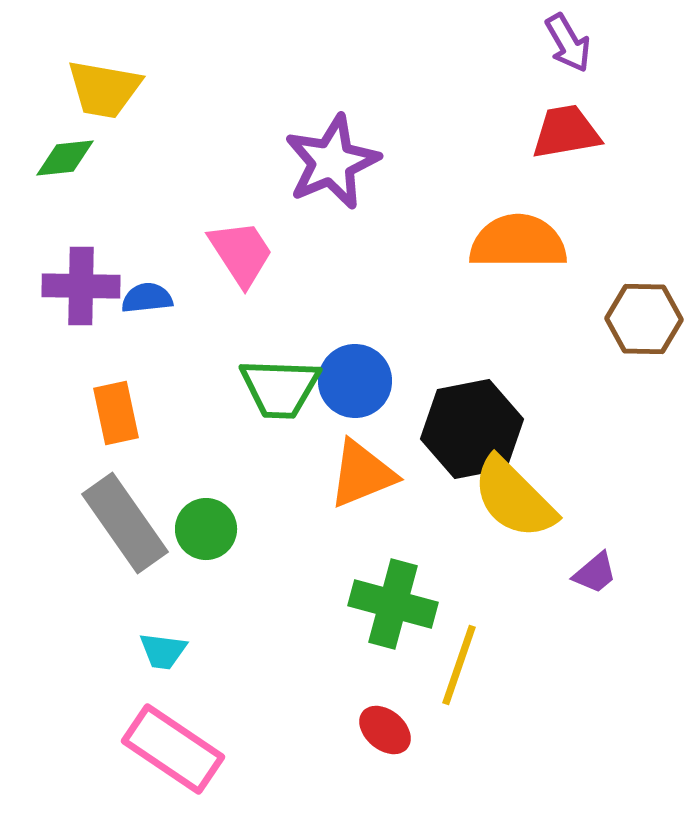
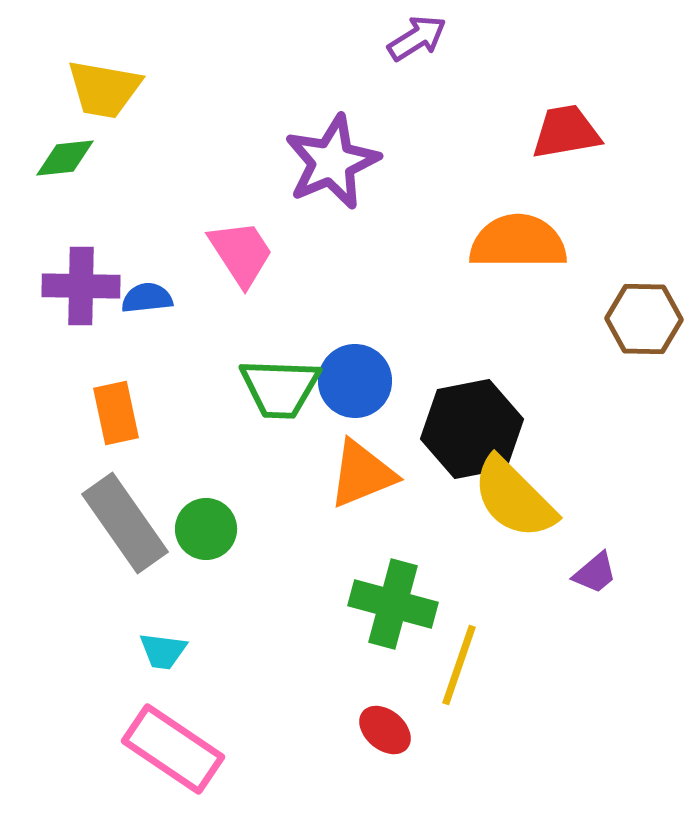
purple arrow: moved 151 px left, 5 px up; rotated 92 degrees counterclockwise
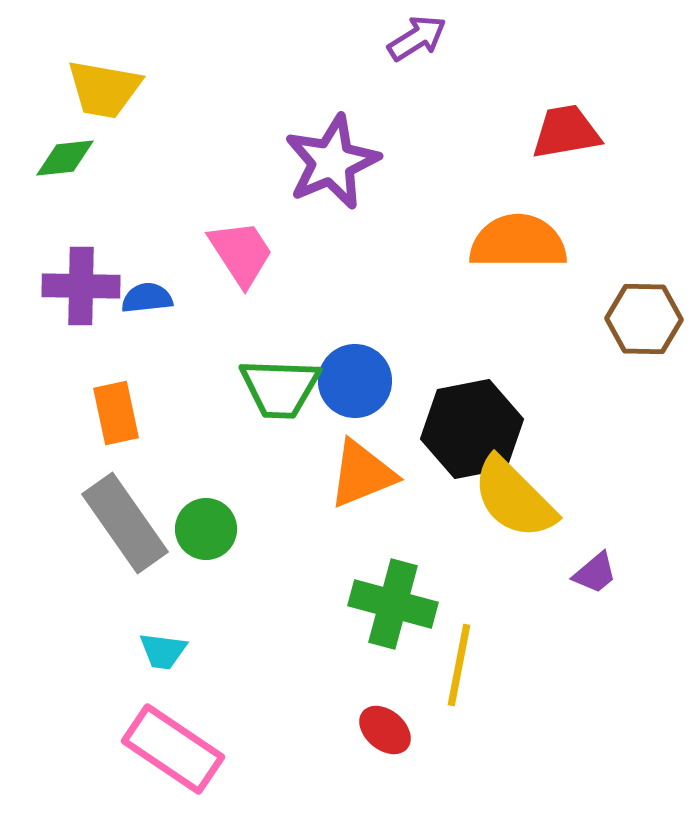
yellow line: rotated 8 degrees counterclockwise
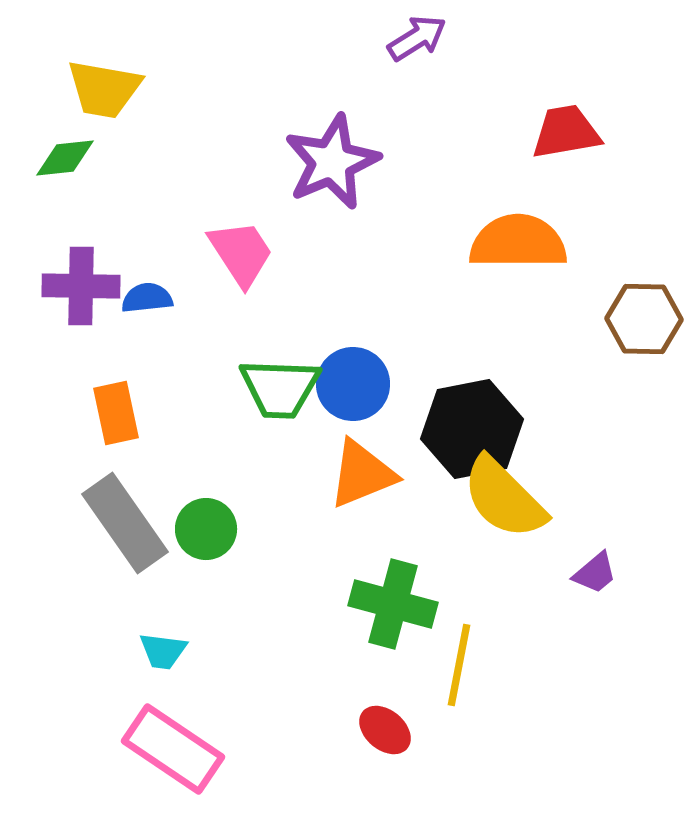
blue circle: moved 2 px left, 3 px down
yellow semicircle: moved 10 px left
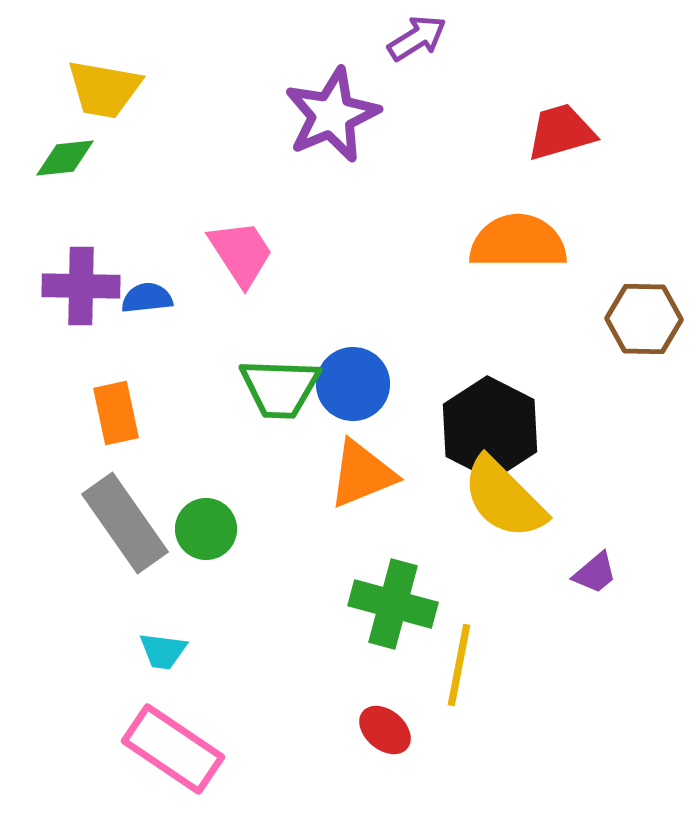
red trapezoid: moved 5 px left; rotated 6 degrees counterclockwise
purple star: moved 47 px up
black hexagon: moved 18 px right, 1 px up; rotated 22 degrees counterclockwise
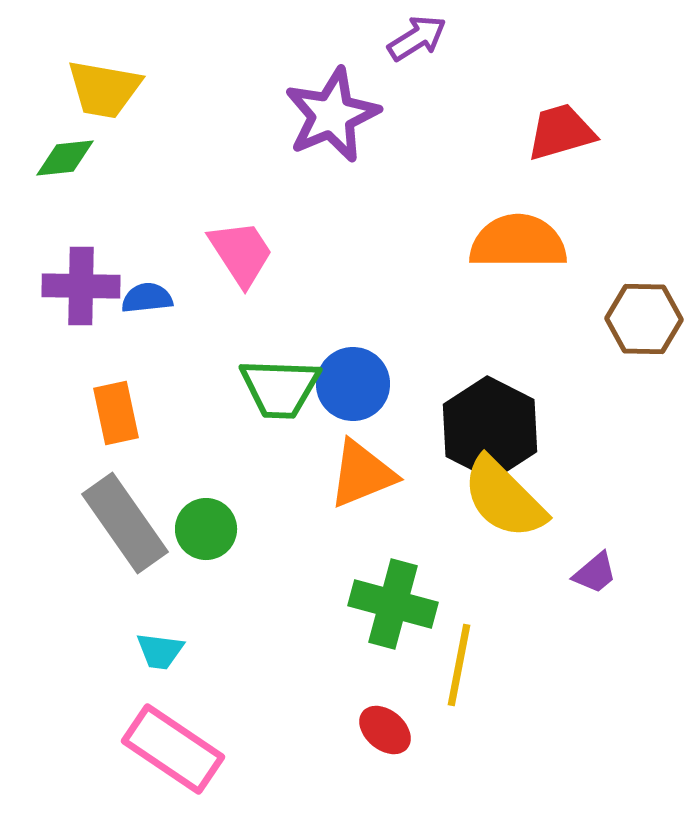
cyan trapezoid: moved 3 px left
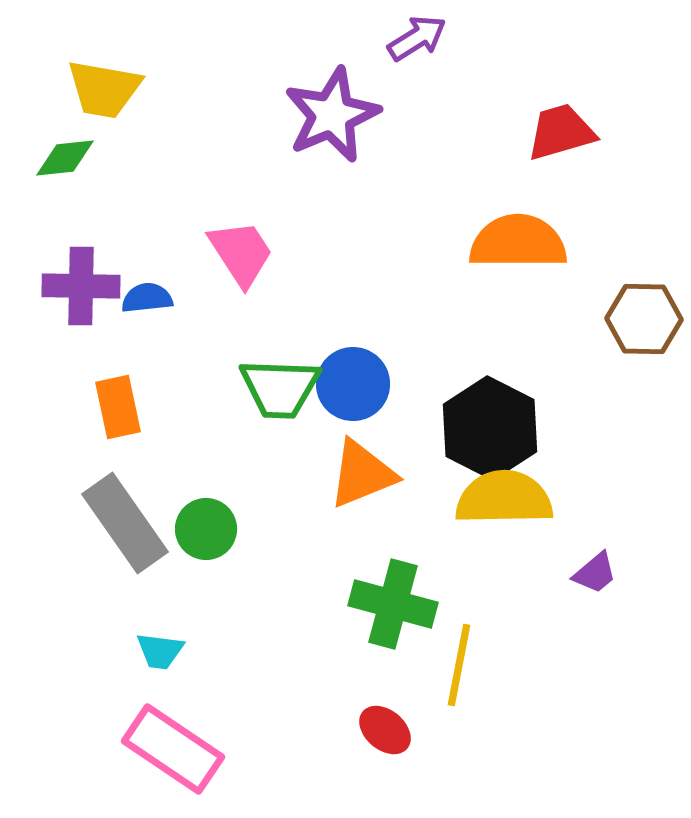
orange rectangle: moved 2 px right, 6 px up
yellow semicircle: rotated 134 degrees clockwise
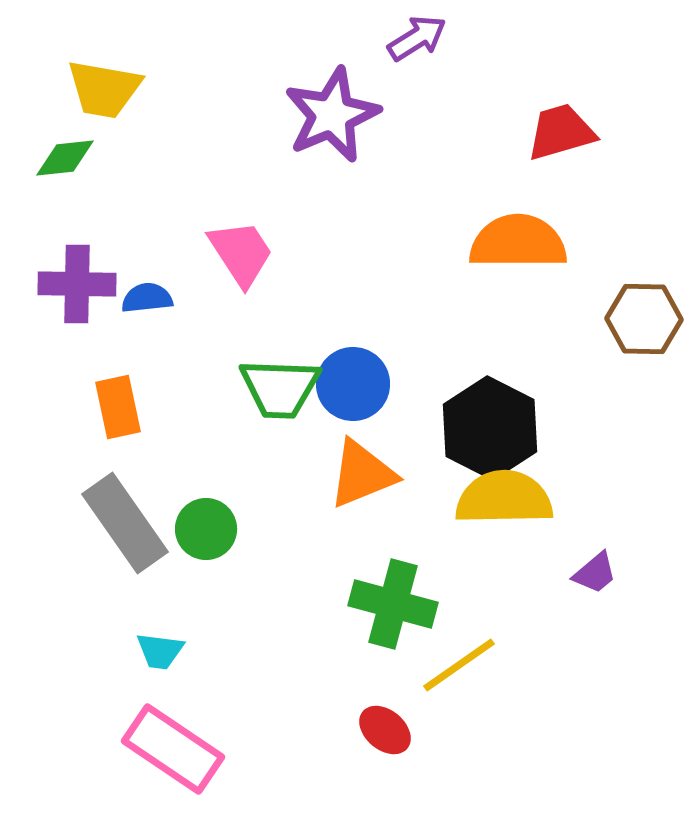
purple cross: moved 4 px left, 2 px up
yellow line: rotated 44 degrees clockwise
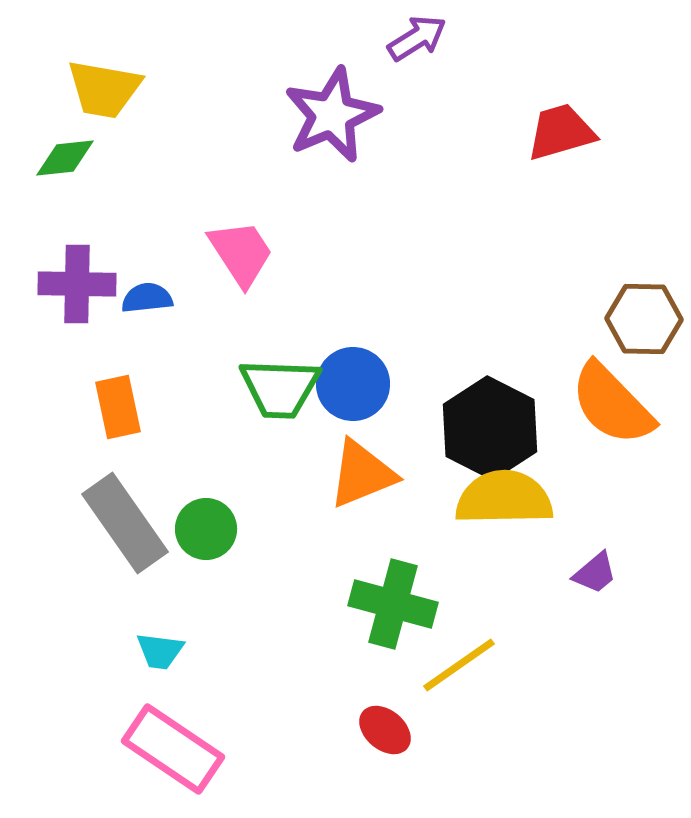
orange semicircle: moved 94 px right, 162 px down; rotated 134 degrees counterclockwise
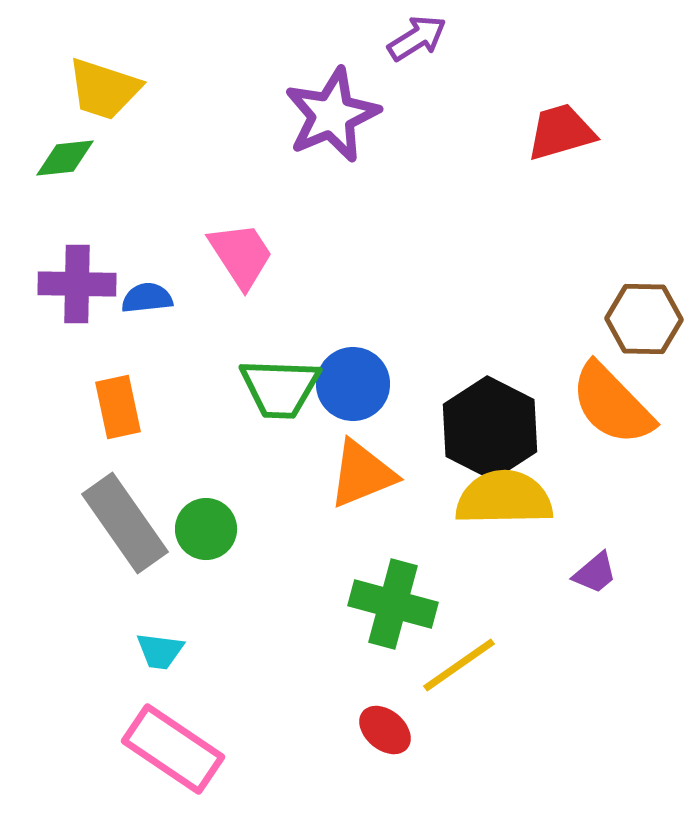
yellow trapezoid: rotated 8 degrees clockwise
pink trapezoid: moved 2 px down
